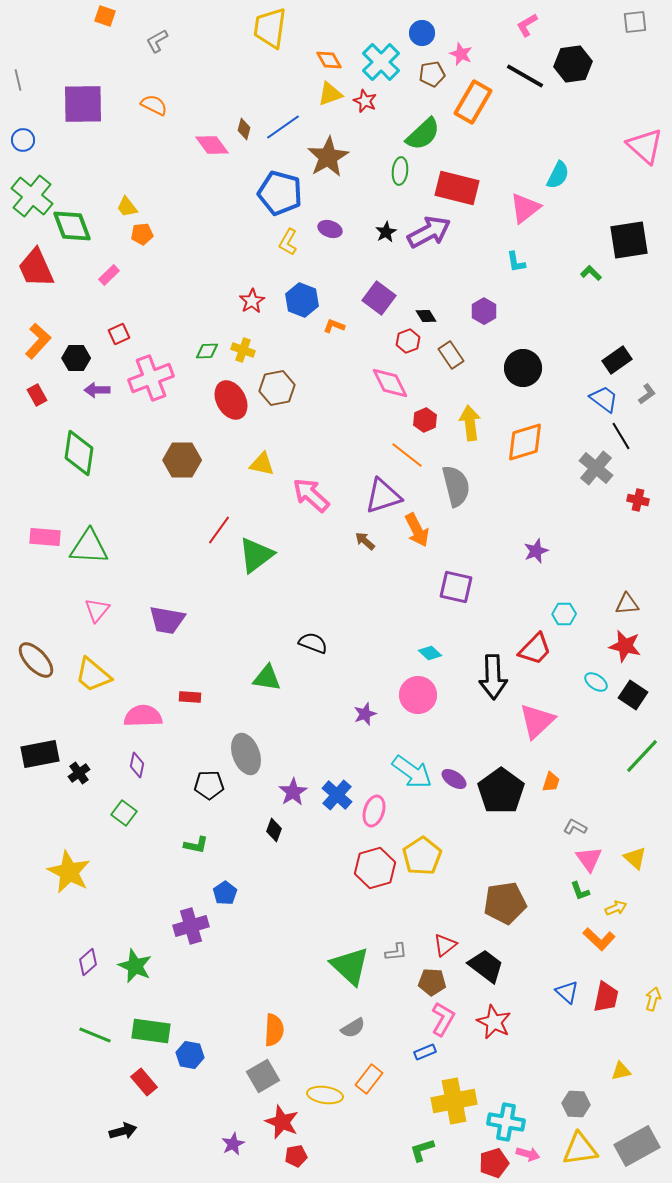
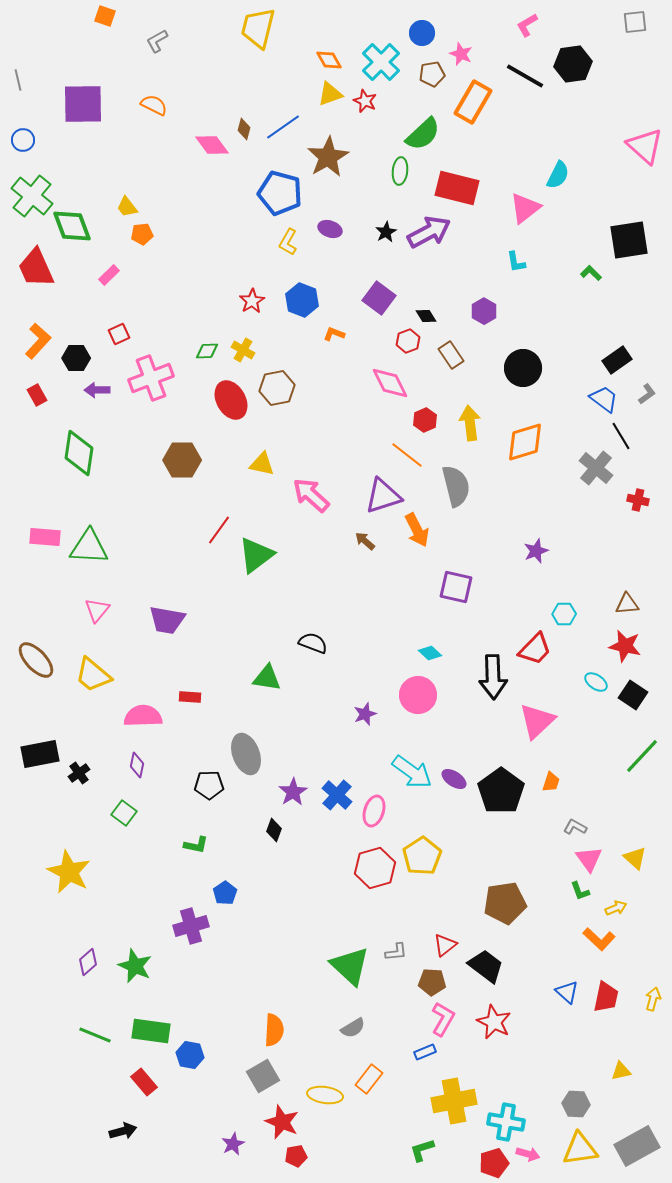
yellow trapezoid at (270, 28): moved 12 px left; rotated 6 degrees clockwise
orange L-shape at (334, 326): moved 8 px down
yellow cross at (243, 350): rotated 10 degrees clockwise
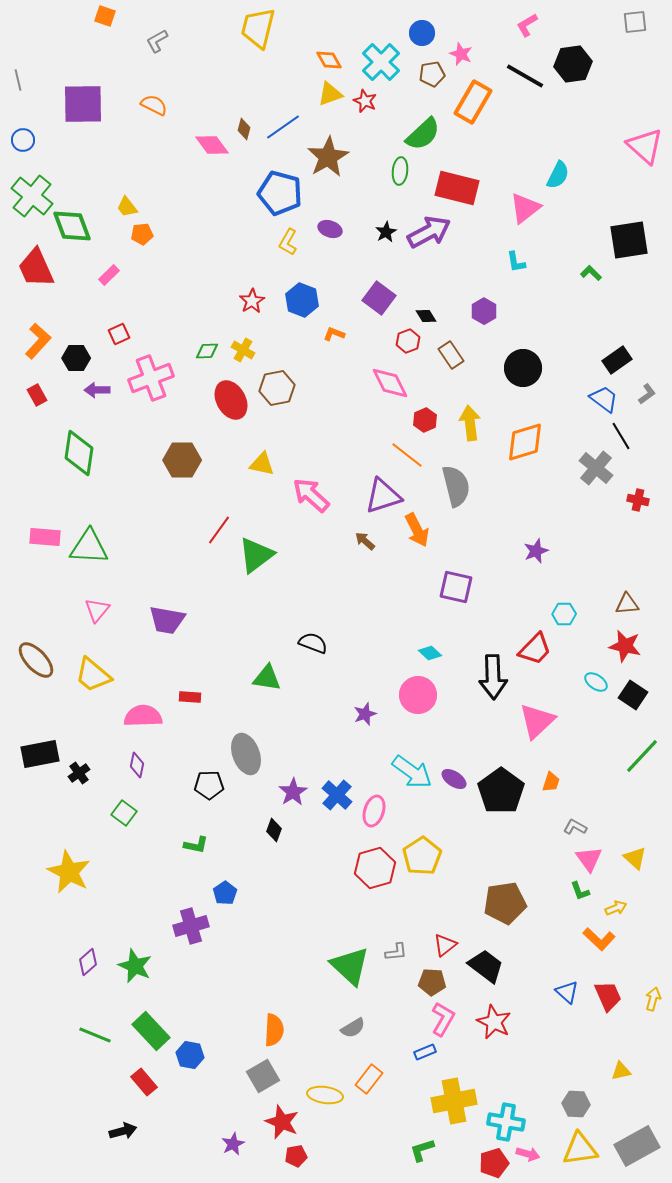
red trapezoid at (606, 997): moved 2 px right, 1 px up; rotated 36 degrees counterclockwise
green rectangle at (151, 1031): rotated 39 degrees clockwise
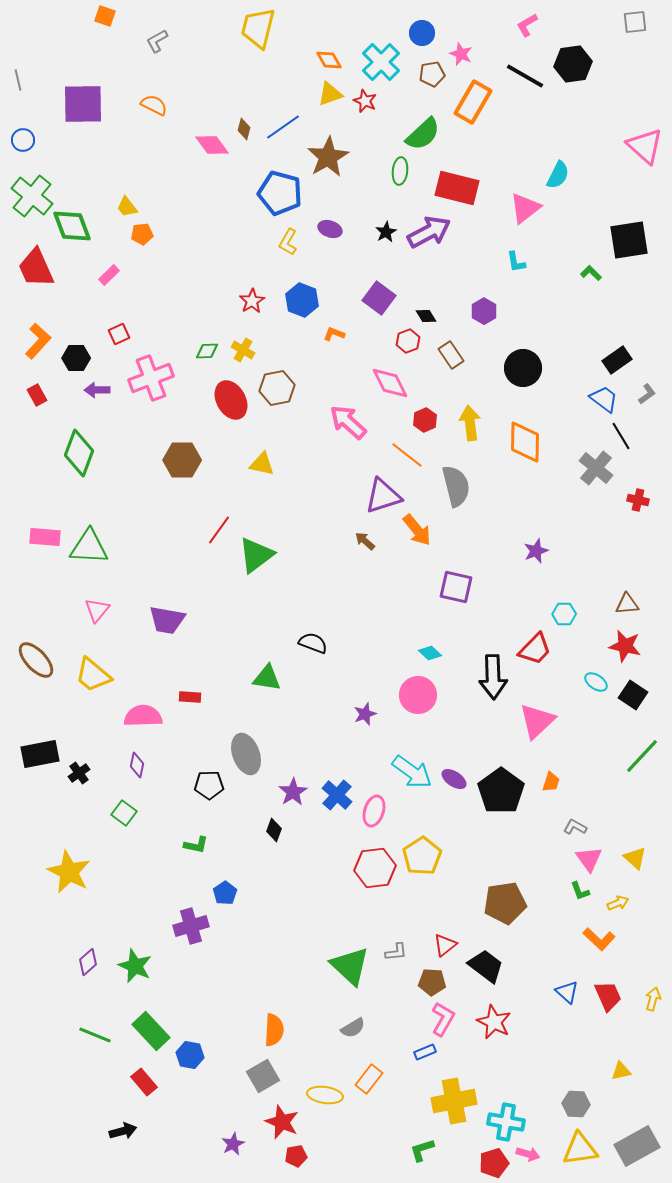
orange diamond at (525, 442): rotated 72 degrees counterclockwise
green diamond at (79, 453): rotated 12 degrees clockwise
pink arrow at (311, 495): moved 37 px right, 73 px up
orange arrow at (417, 530): rotated 12 degrees counterclockwise
red hexagon at (375, 868): rotated 9 degrees clockwise
yellow arrow at (616, 908): moved 2 px right, 5 px up
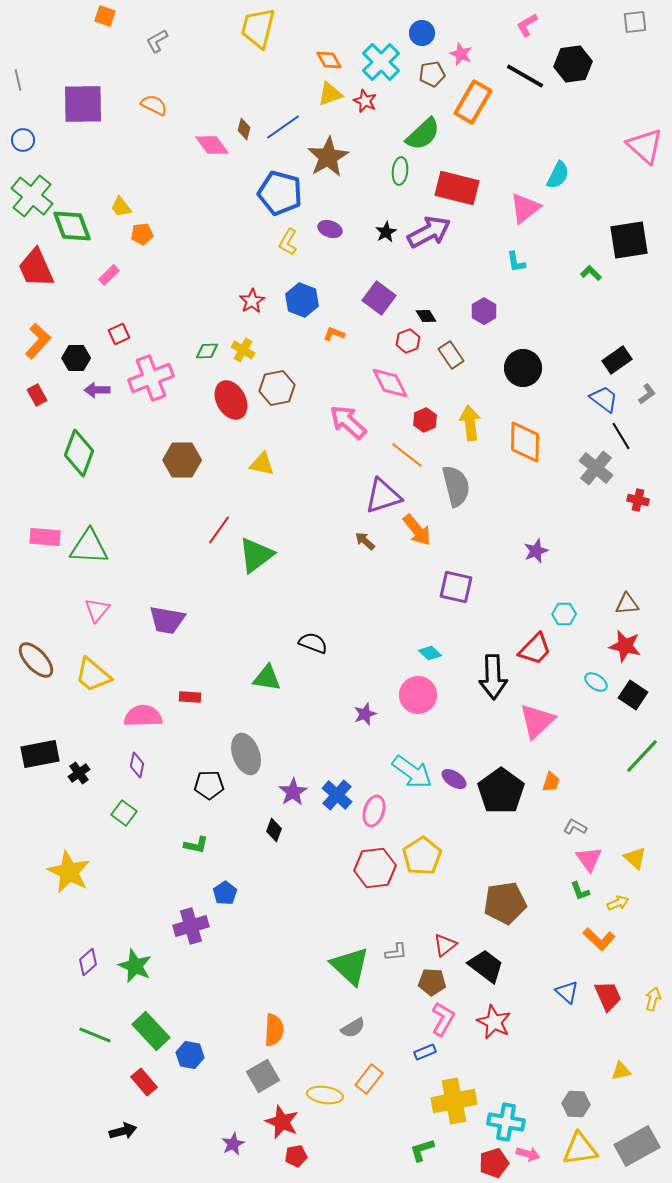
yellow trapezoid at (127, 207): moved 6 px left
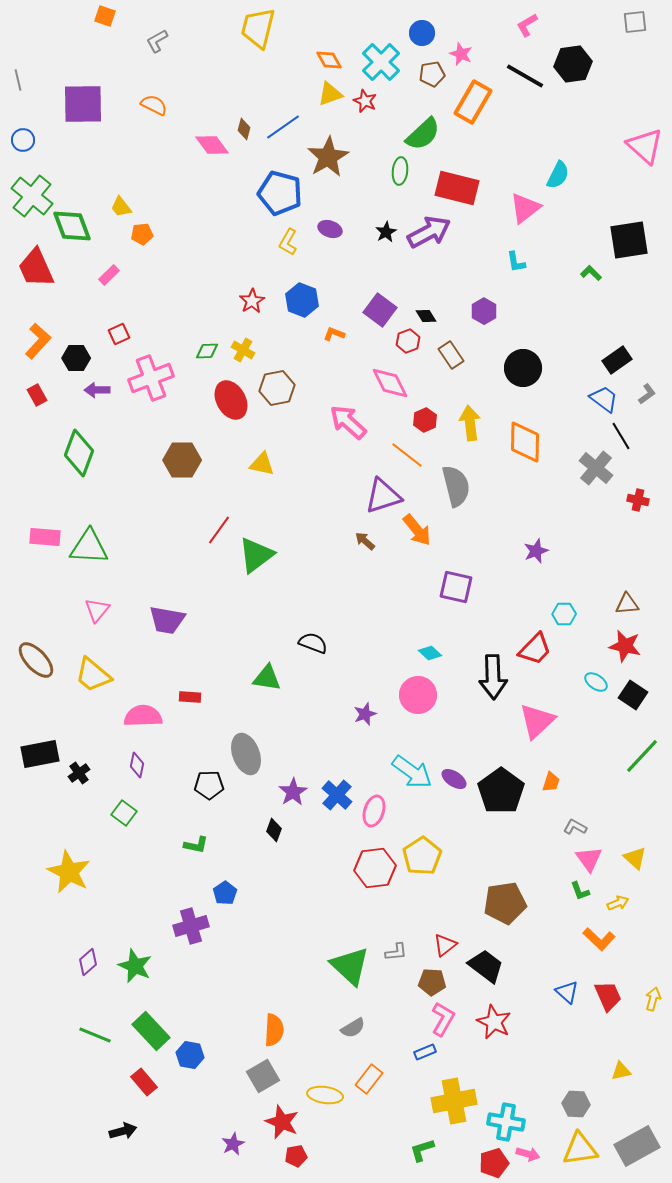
purple square at (379, 298): moved 1 px right, 12 px down
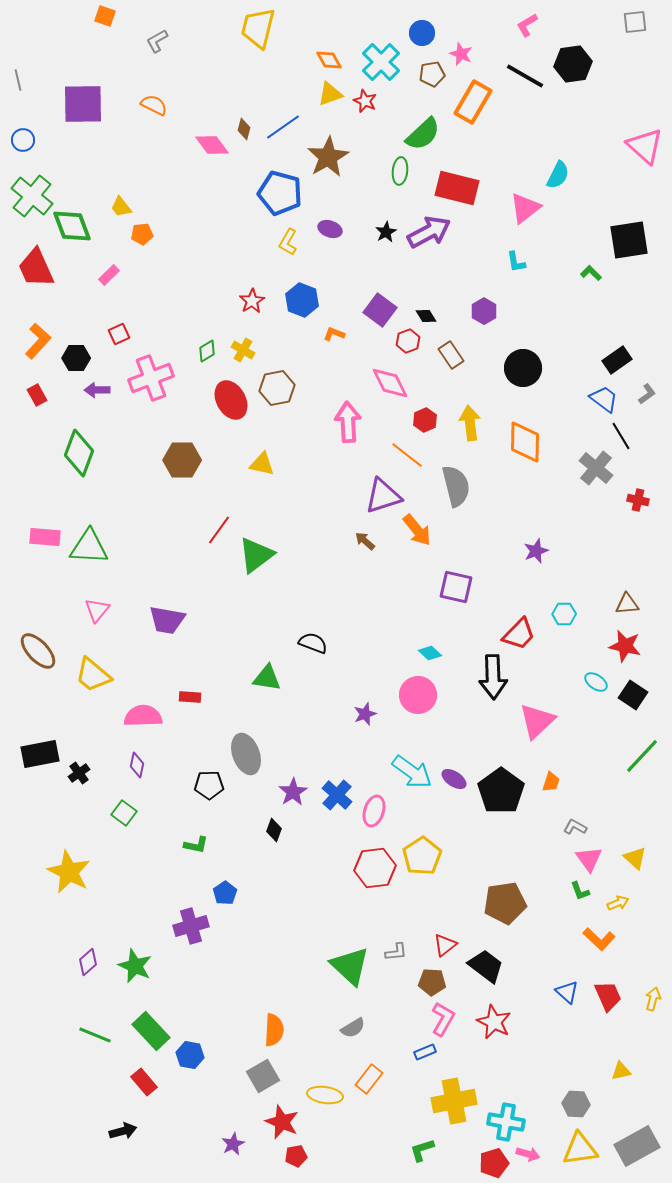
green diamond at (207, 351): rotated 30 degrees counterclockwise
pink arrow at (348, 422): rotated 45 degrees clockwise
red trapezoid at (535, 649): moved 16 px left, 15 px up
brown ellipse at (36, 660): moved 2 px right, 9 px up
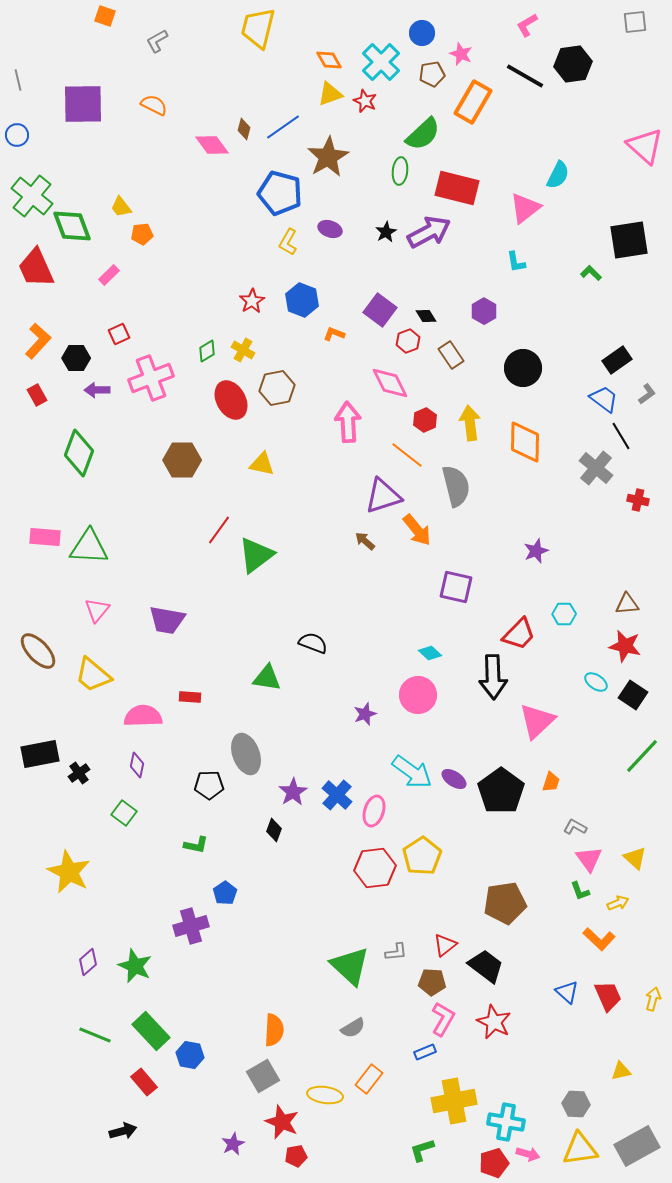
blue circle at (23, 140): moved 6 px left, 5 px up
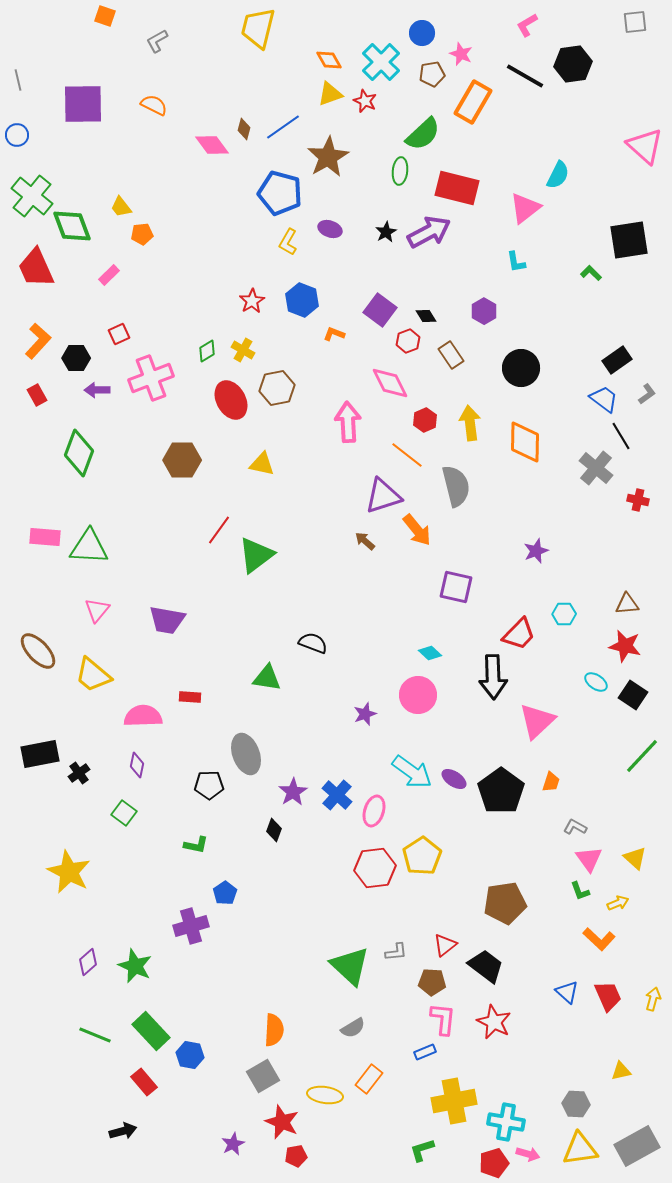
black circle at (523, 368): moved 2 px left
pink L-shape at (443, 1019): rotated 24 degrees counterclockwise
